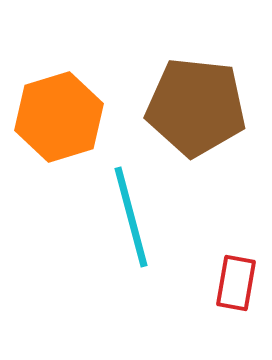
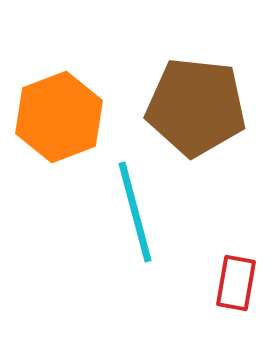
orange hexagon: rotated 4 degrees counterclockwise
cyan line: moved 4 px right, 5 px up
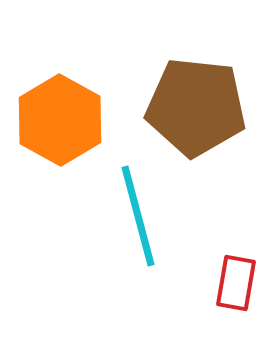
orange hexagon: moved 1 px right, 3 px down; rotated 10 degrees counterclockwise
cyan line: moved 3 px right, 4 px down
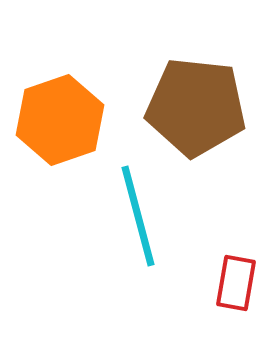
orange hexagon: rotated 12 degrees clockwise
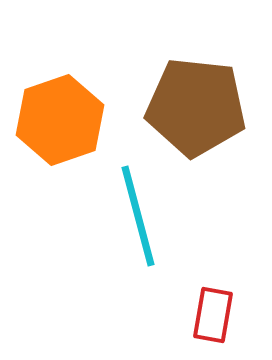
red rectangle: moved 23 px left, 32 px down
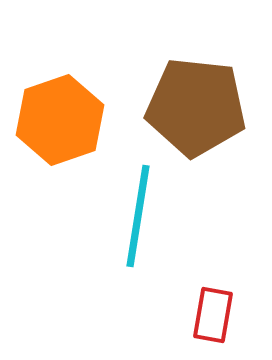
cyan line: rotated 24 degrees clockwise
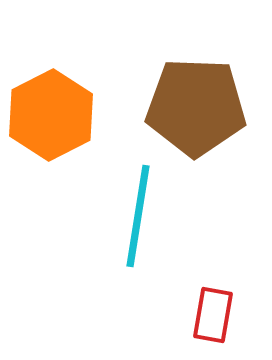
brown pentagon: rotated 4 degrees counterclockwise
orange hexagon: moved 9 px left, 5 px up; rotated 8 degrees counterclockwise
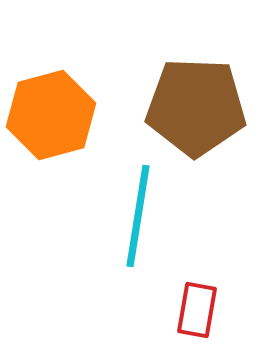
orange hexagon: rotated 12 degrees clockwise
red rectangle: moved 16 px left, 5 px up
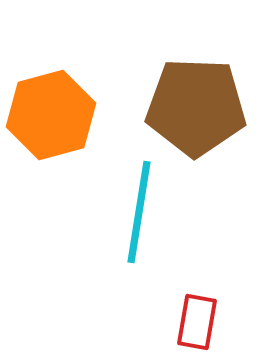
cyan line: moved 1 px right, 4 px up
red rectangle: moved 12 px down
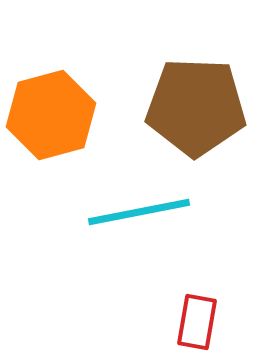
cyan line: rotated 70 degrees clockwise
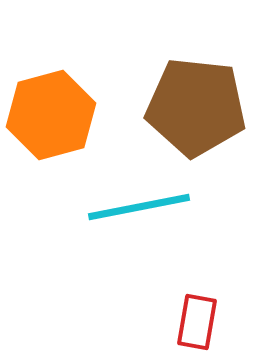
brown pentagon: rotated 4 degrees clockwise
cyan line: moved 5 px up
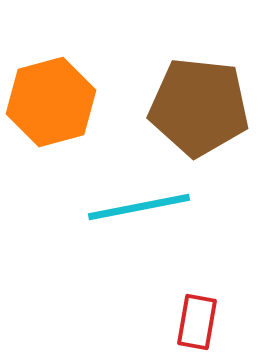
brown pentagon: moved 3 px right
orange hexagon: moved 13 px up
